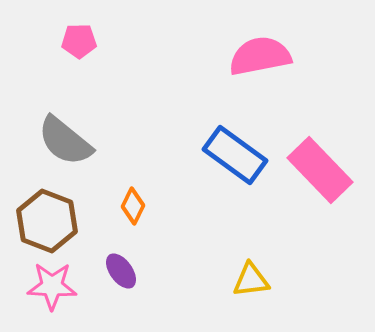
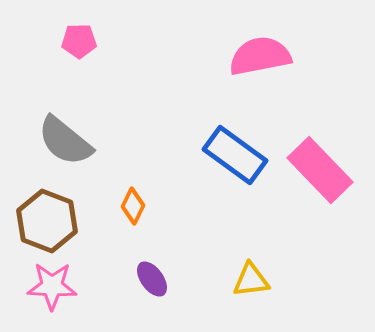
purple ellipse: moved 31 px right, 8 px down
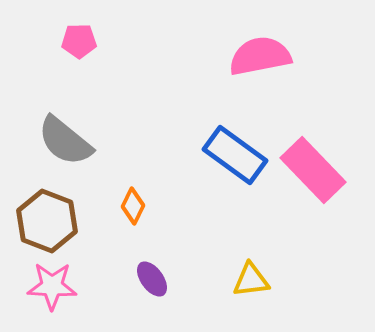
pink rectangle: moved 7 px left
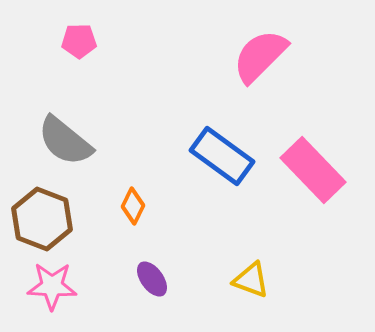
pink semicircle: rotated 34 degrees counterclockwise
blue rectangle: moved 13 px left, 1 px down
brown hexagon: moved 5 px left, 2 px up
yellow triangle: rotated 27 degrees clockwise
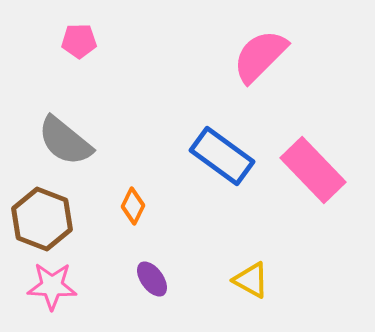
yellow triangle: rotated 9 degrees clockwise
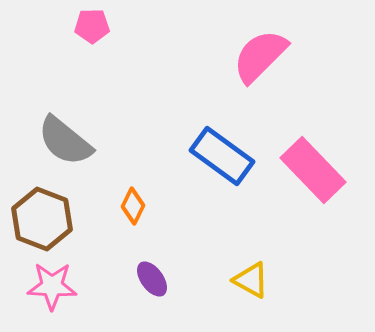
pink pentagon: moved 13 px right, 15 px up
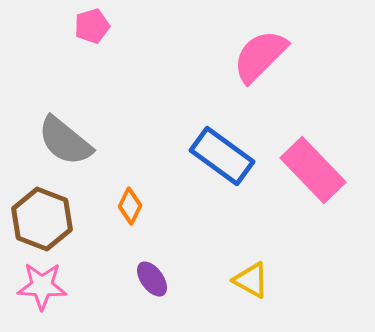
pink pentagon: rotated 16 degrees counterclockwise
orange diamond: moved 3 px left
pink star: moved 10 px left
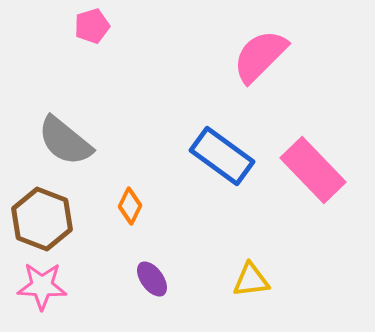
yellow triangle: rotated 36 degrees counterclockwise
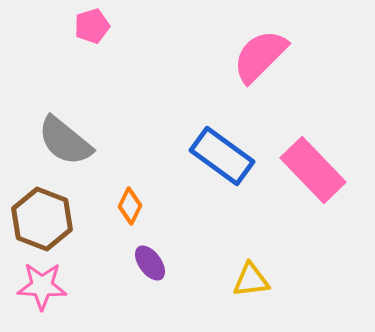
purple ellipse: moved 2 px left, 16 px up
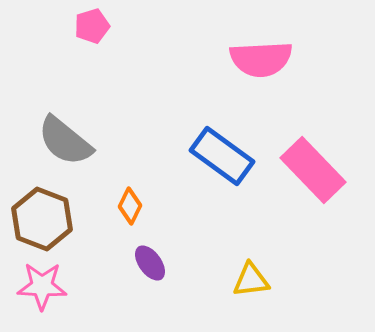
pink semicircle: moved 1 px right, 3 px down; rotated 138 degrees counterclockwise
